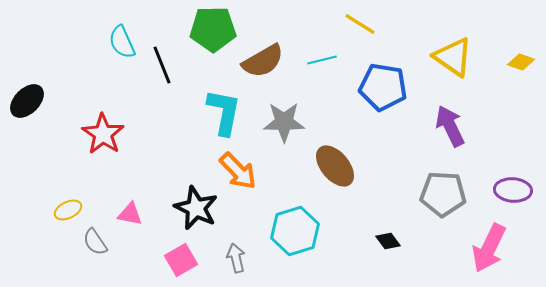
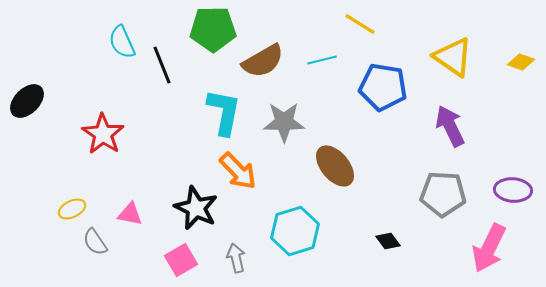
yellow ellipse: moved 4 px right, 1 px up
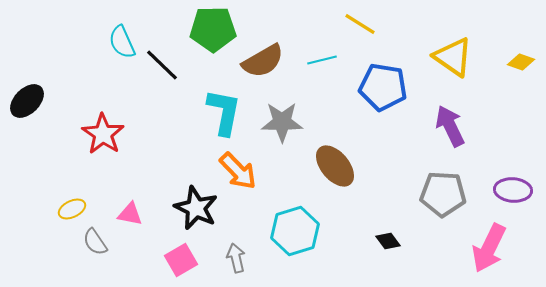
black line: rotated 24 degrees counterclockwise
gray star: moved 2 px left
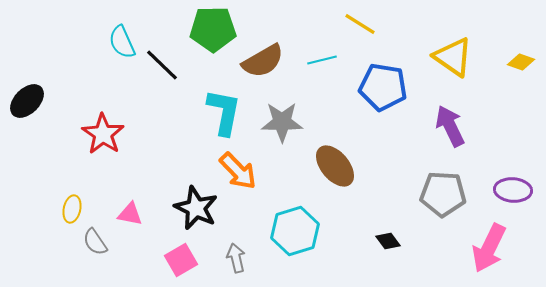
yellow ellipse: rotated 52 degrees counterclockwise
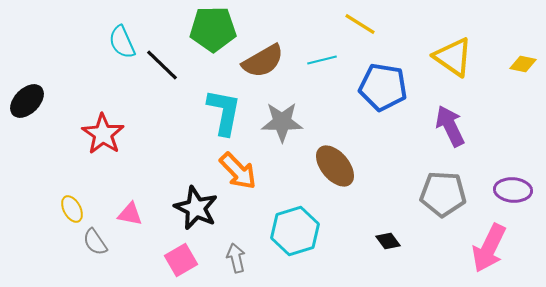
yellow diamond: moved 2 px right, 2 px down; rotated 8 degrees counterclockwise
yellow ellipse: rotated 40 degrees counterclockwise
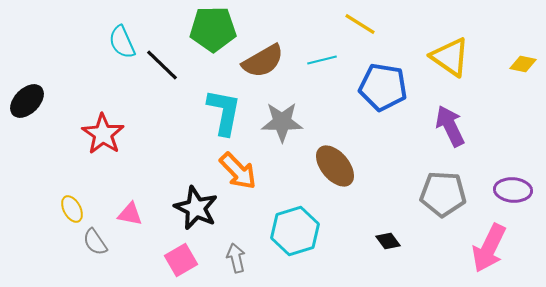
yellow triangle: moved 3 px left
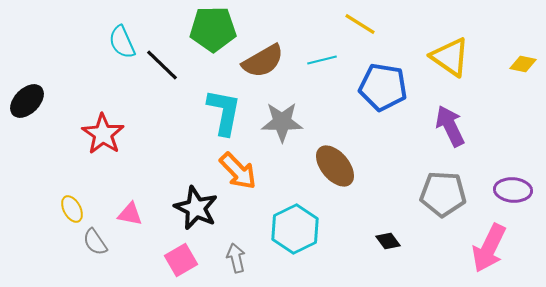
cyan hexagon: moved 2 px up; rotated 9 degrees counterclockwise
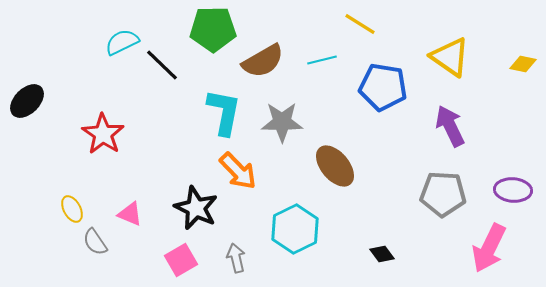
cyan semicircle: rotated 88 degrees clockwise
pink triangle: rotated 12 degrees clockwise
black diamond: moved 6 px left, 13 px down
